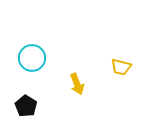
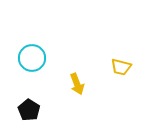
black pentagon: moved 3 px right, 4 px down
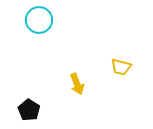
cyan circle: moved 7 px right, 38 px up
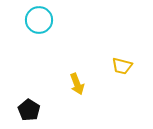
yellow trapezoid: moved 1 px right, 1 px up
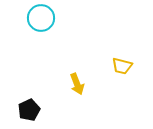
cyan circle: moved 2 px right, 2 px up
black pentagon: rotated 15 degrees clockwise
